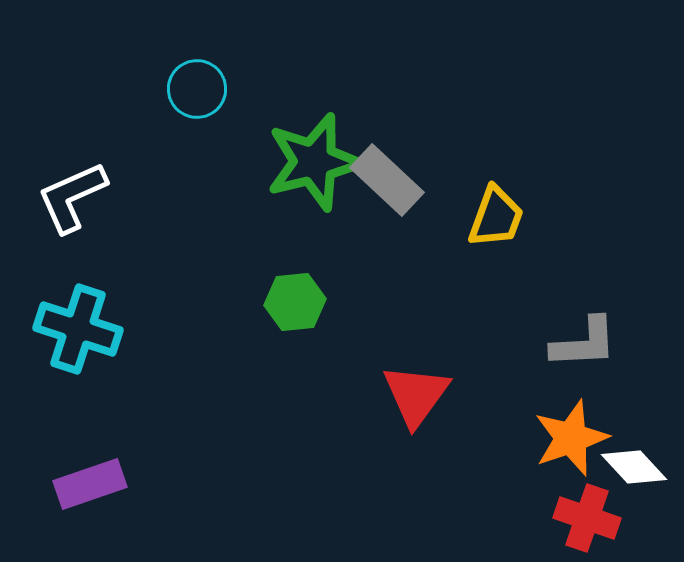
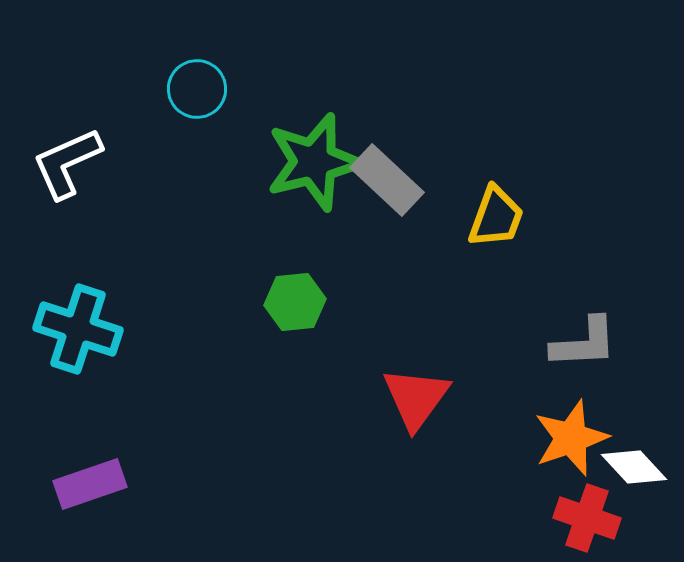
white L-shape: moved 5 px left, 34 px up
red triangle: moved 3 px down
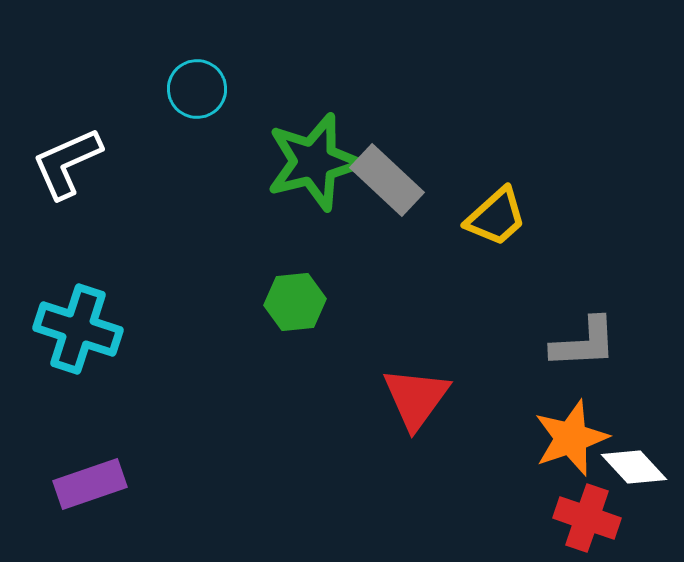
yellow trapezoid: rotated 28 degrees clockwise
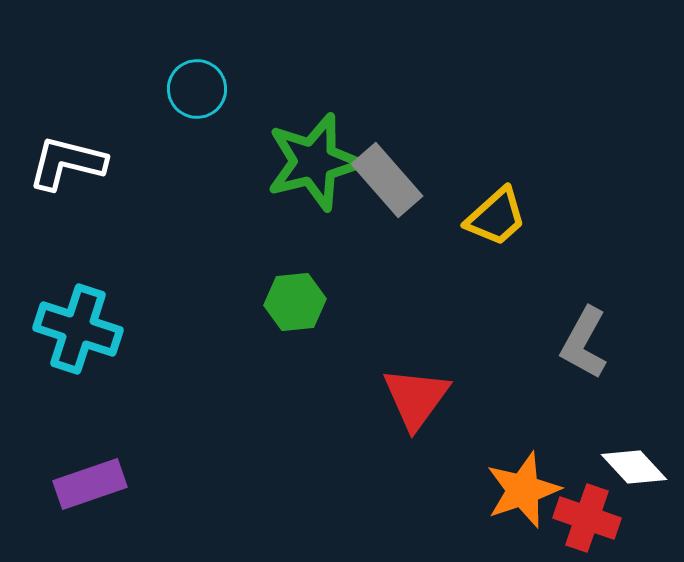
white L-shape: rotated 38 degrees clockwise
gray rectangle: rotated 6 degrees clockwise
gray L-shape: rotated 122 degrees clockwise
orange star: moved 48 px left, 52 px down
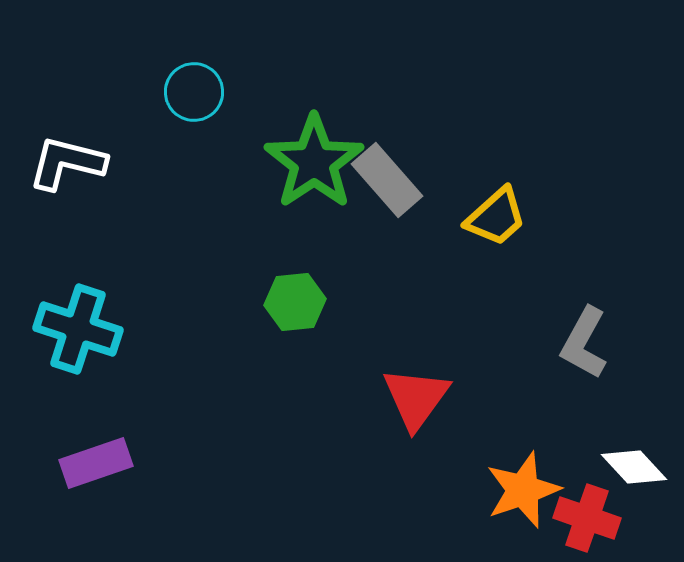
cyan circle: moved 3 px left, 3 px down
green star: rotated 20 degrees counterclockwise
purple rectangle: moved 6 px right, 21 px up
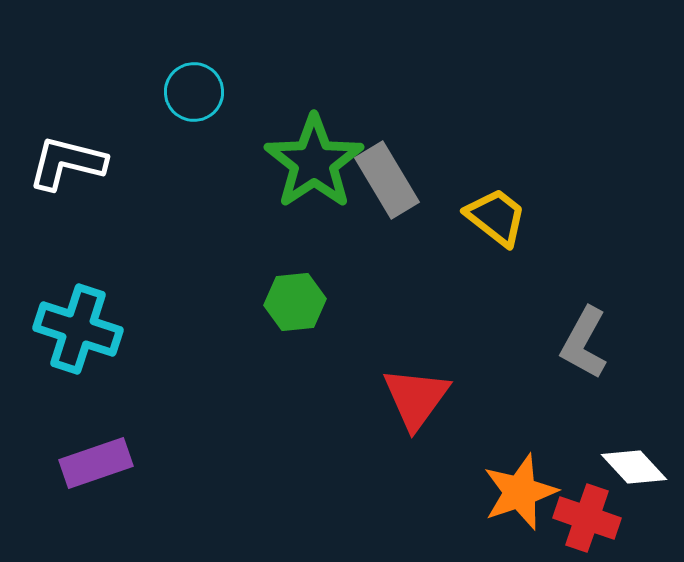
gray rectangle: rotated 10 degrees clockwise
yellow trapezoid: rotated 100 degrees counterclockwise
orange star: moved 3 px left, 2 px down
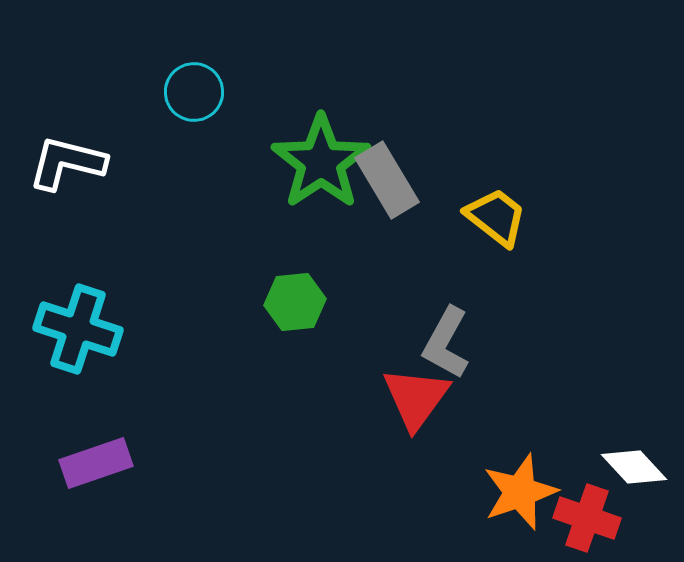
green star: moved 7 px right
gray L-shape: moved 138 px left
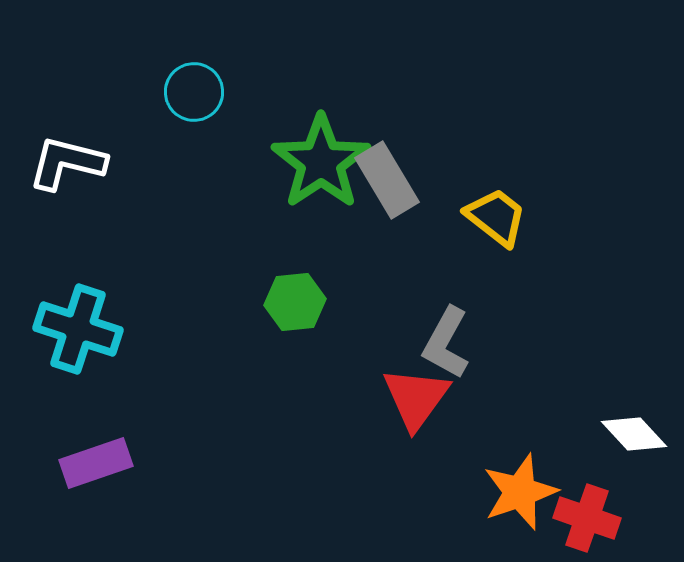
white diamond: moved 33 px up
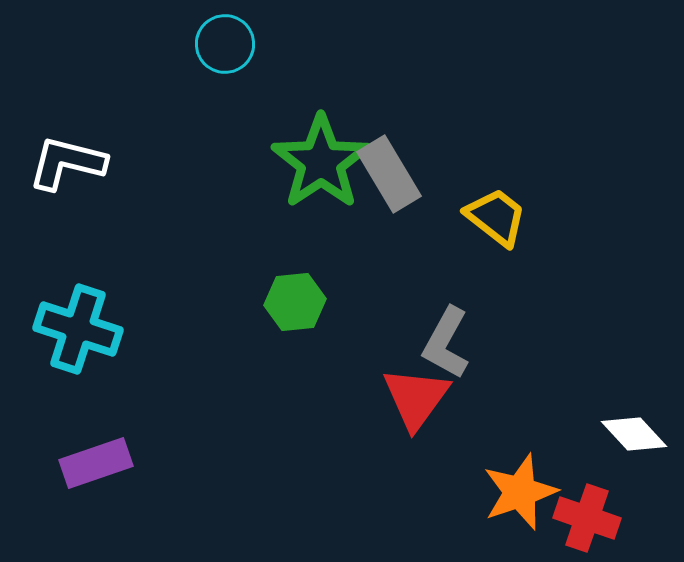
cyan circle: moved 31 px right, 48 px up
gray rectangle: moved 2 px right, 6 px up
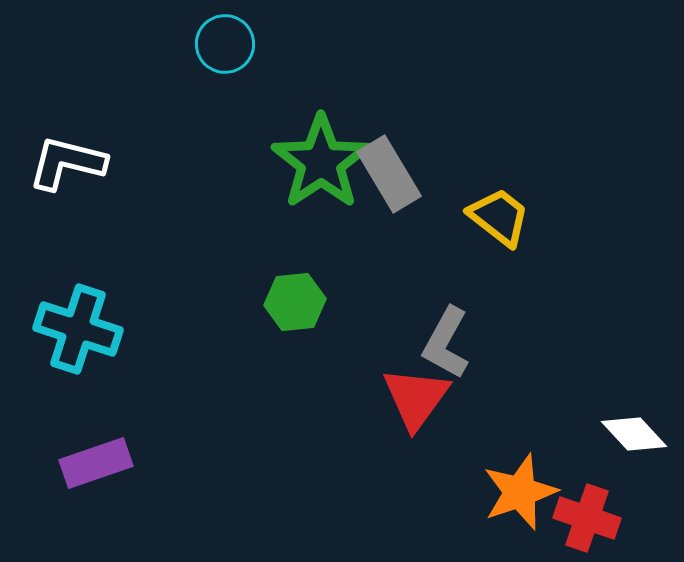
yellow trapezoid: moved 3 px right
